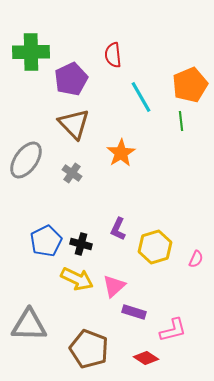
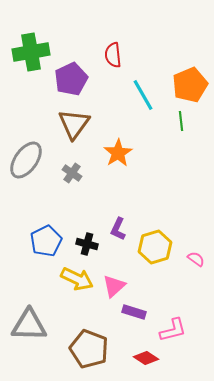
green cross: rotated 9 degrees counterclockwise
cyan line: moved 2 px right, 2 px up
brown triangle: rotated 20 degrees clockwise
orange star: moved 3 px left
black cross: moved 6 px right
pink semicircle: rotated 78 degrees counterclockwise
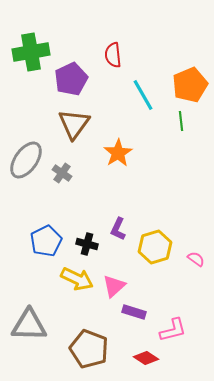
gray cross: moved 10 px left
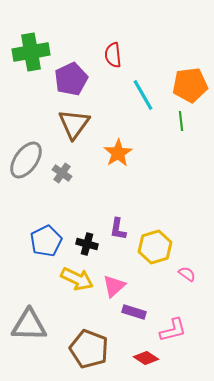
orange pentagon: rotated 16 degrees clockwise
purple L-shape: rotated 15 degrees counterclockwise
pink semicircle: moved 9 px left, 15 px down
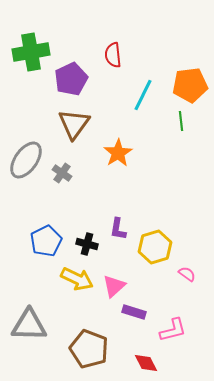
cyan line: rotated 56 degrees clockwise
red diamond: moved 5 px down; rotated 30 degrees clockwise
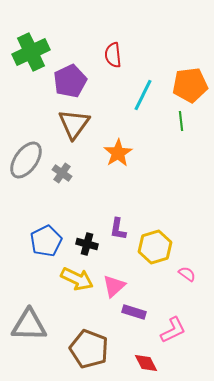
green cross: rotated 15 degrees counterclockwise
purple pentagon: moved 1 px left, 2 px down
pink L-shape: rotated 12 degrees counterclockwise
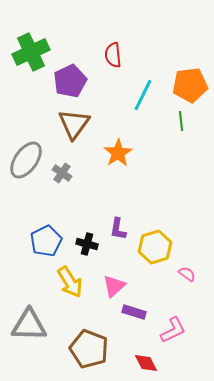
yellow arrow: moved 7 px left, 3 px down; rotated 32 degrees clockwise
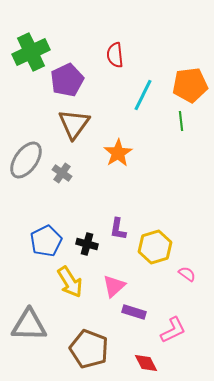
red semicircle: moved 2 px right
purple pentagon: moved 3 px left, 1 px up
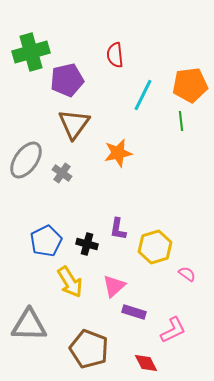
green cross: rotated 9 degrees clockwise
purple pentagon: rotated 12 degrees clockwise
orange star: rotated 20 degrees clockwise
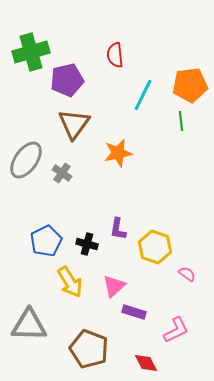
yellow hexagon: rotated 24 degrees counterclockwise
pink L-shape: moved 3 px right
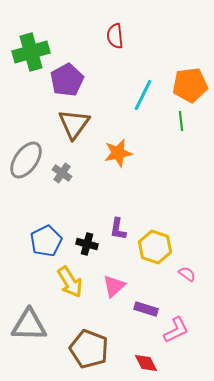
red semicircle: moved 19 px up
purple pentagon: rotated 16 degrees counterclockwise
purple rectangle: moved 12 px right, 3 px up
